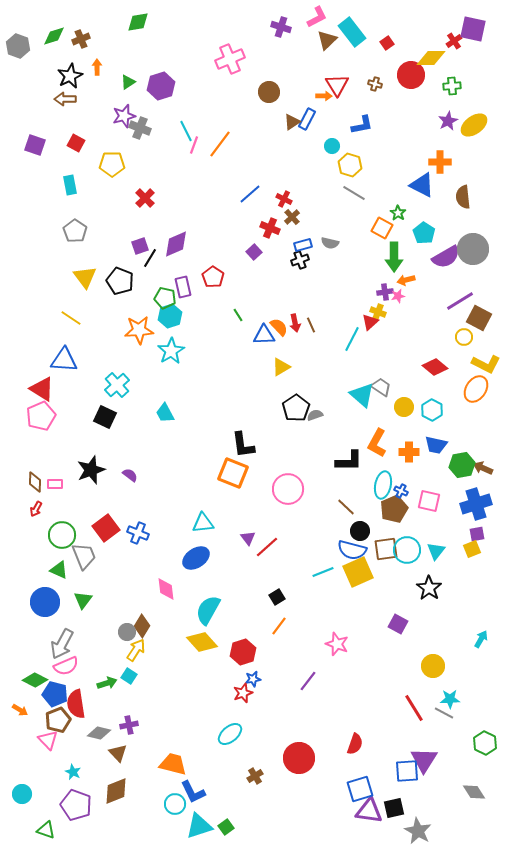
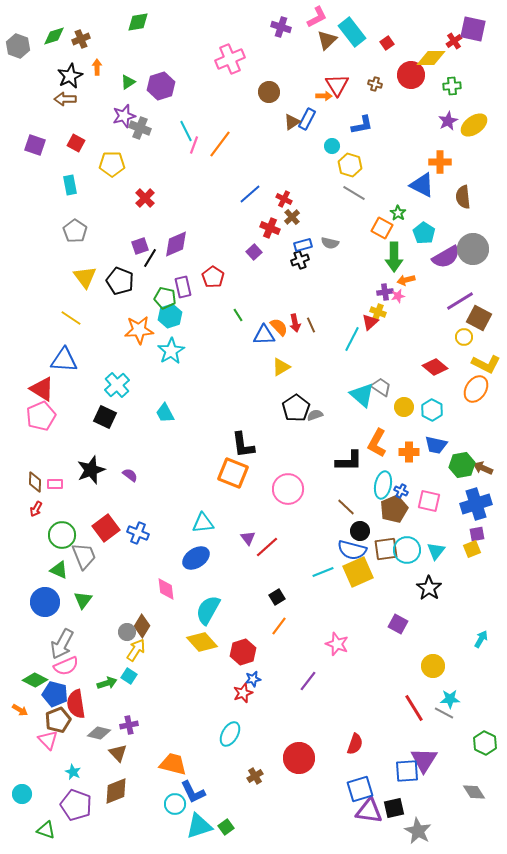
cyan ellipse at (230, 734): rotated 20 degrees counterclockwise
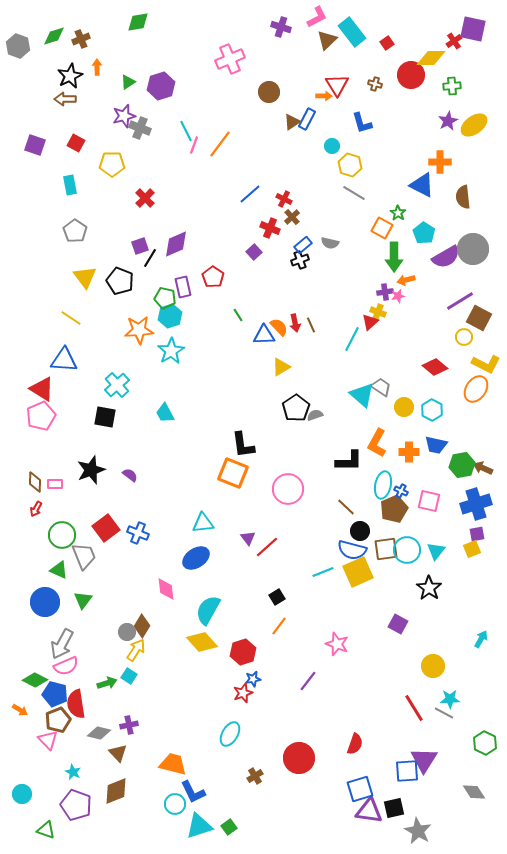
blue L-shape at (362, 125): moved 2 px up; rotated 85 degrees clockwise
blue rectangle at (303, 245): rotated 24 degrees counterclockwise
black square at (105, 417): rotated 15 degrees counterclockwise
green square at (226, 827): moved 3 px right
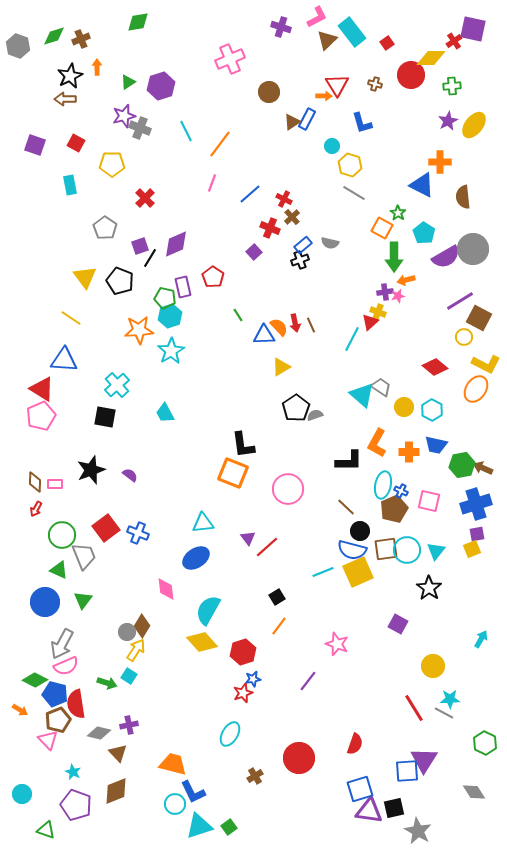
yellow ellipse at (474, 125): rotated 16 degrees counterclockwise
pink line at (194, 145): moved 18 px right, 38 px down
gray pentagon at (75, 231): moved 30 px right, 3 px up
green arrow at (107, 683): rotated 36 degrees clockwise
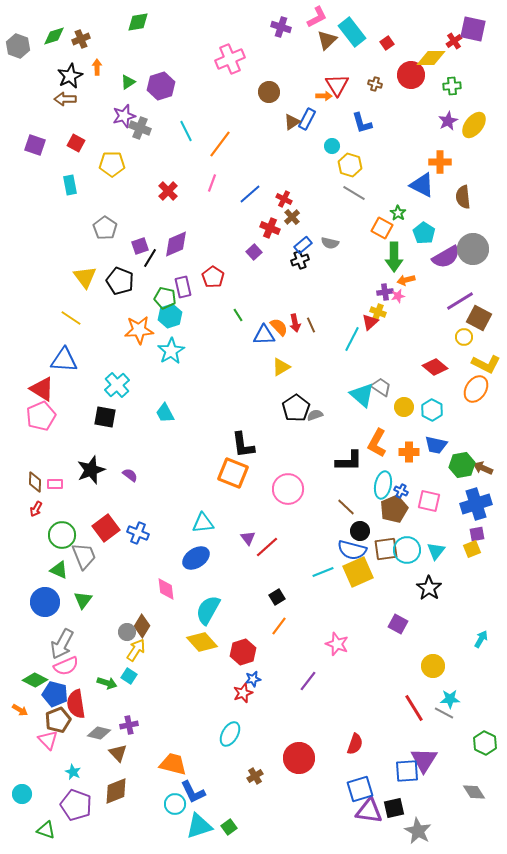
red cross at (145, 198): moved 23 px right, 7 px up
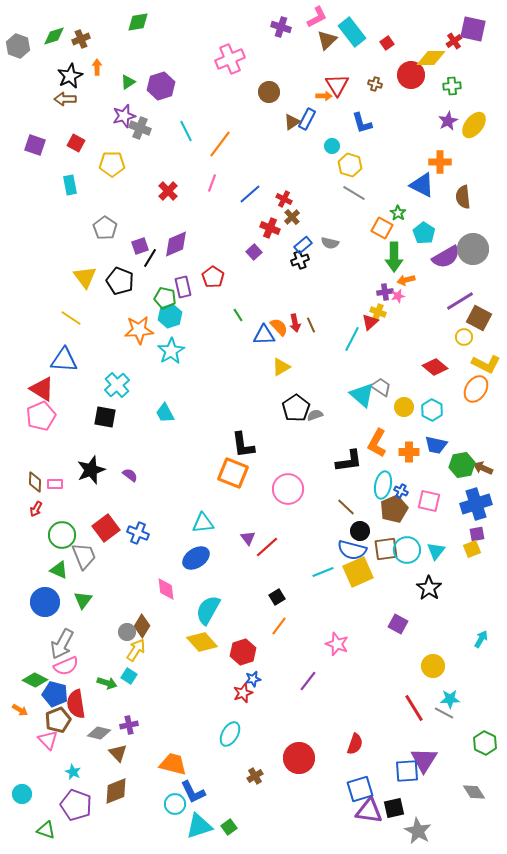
black L-shape at (349, 461): rotated 8 degrees counterclockwise
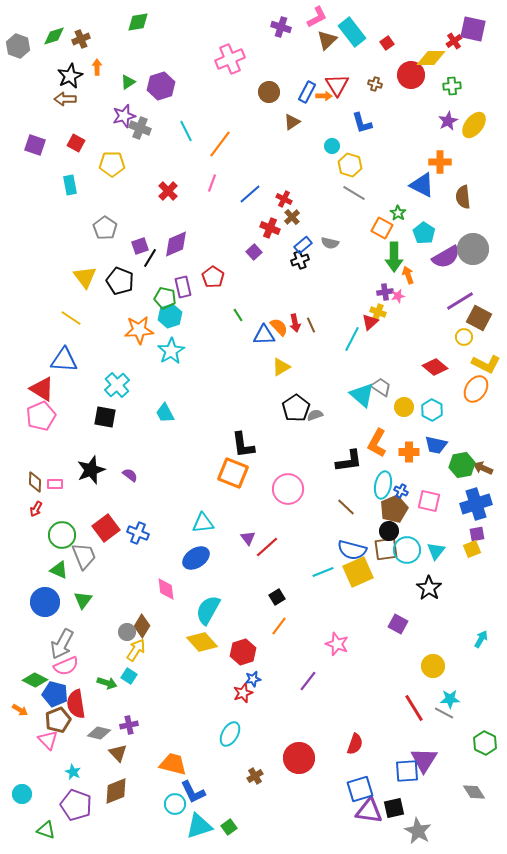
blue rectangle at (307, 119): moved 27 px up
orange arrow at (406, 280): moved 2 px right, 5 px up; rotated 84 degrees clockwise
black circle at (360, 531): moved 29 px right
